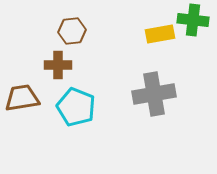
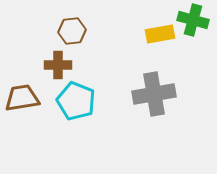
green cross: rotated 8 degrees clockwise
cyan pentagon: moved 6 px up
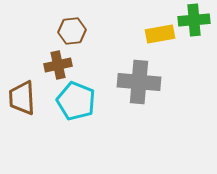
green cross: moved 1 px right; rotated 20 degrees counterclockwise
brown cross: rotated 12 degrees counterclockwise
gray cross: moved 15 px left, 12 px up; rotated 15 degrees clockwise
brown trapezoid: rotated 84 degrees counterclockwise
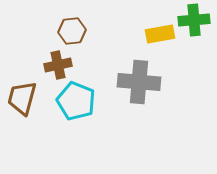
brown trapezoid: rotated 18 degrees clockwise
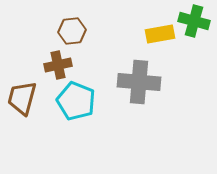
green cross: moved 1 px down; rotated 20 degrees clockwise
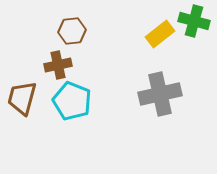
yellow rectangle: rotated 28 degrees counterclockwise
gray cross: moved 21 px right, 12 px down; rotated 18 degrees counterclockwise
cyan pentagon: moved 4 px left
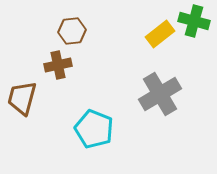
gray cross: rotated 18 degrees counterclockwise
cyan pentagon: moved 22 px right, 28 px down
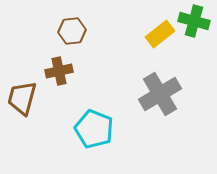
brown cross: moved 1 px right, 6 px down
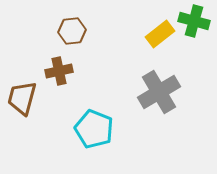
gray cross: moved 1 px left, 2 px up
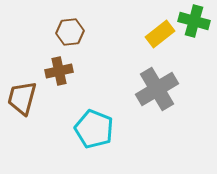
brown hexagon: moved 2 px left, 1 px down
gray cross: moved 2 px left, 3 px up
